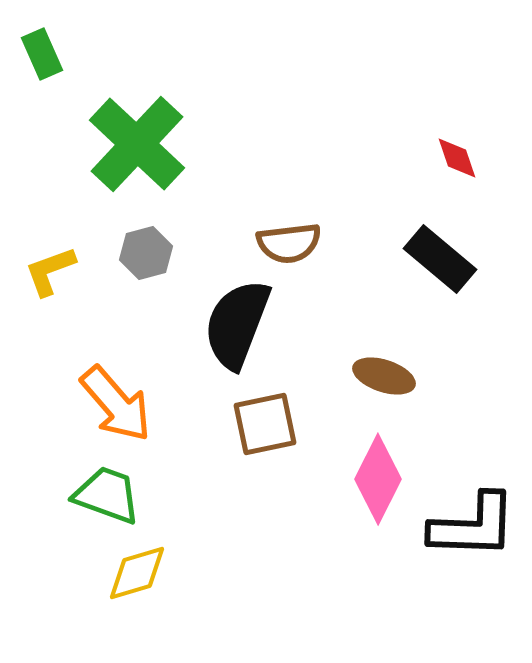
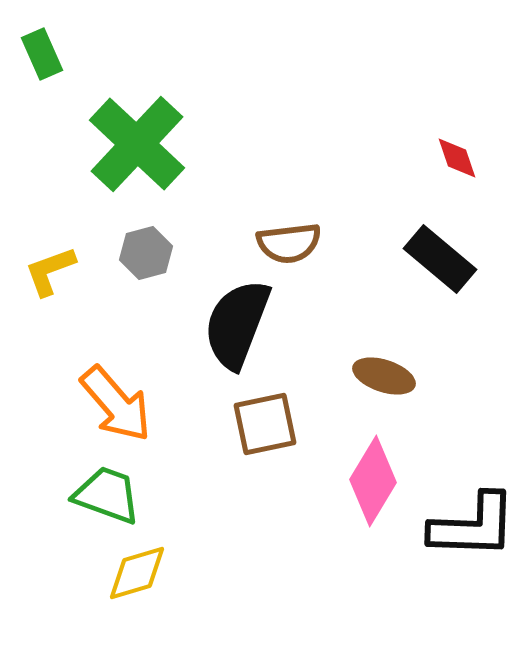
pink diamond: moved 5 px left, 2 px down; rotated 4 degrees clockwise
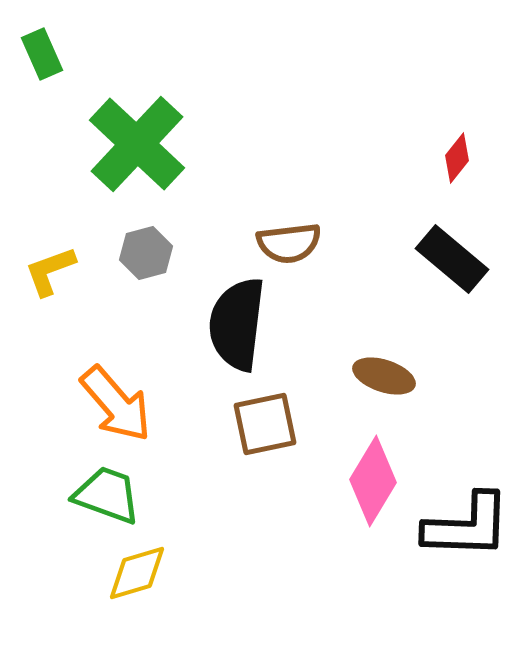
red diamond: rotated 57 degrees clockwise
black rectangle: moved 12 px right
black semicircle: rotated 14 degrees counterclockwise
black L-shape: moved 6 px left
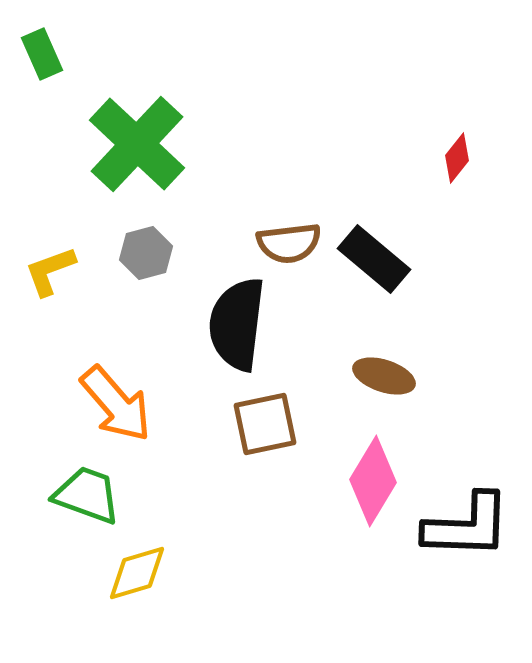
black rectangle: moved 78 px left
green trapezoid: moved 20 px left
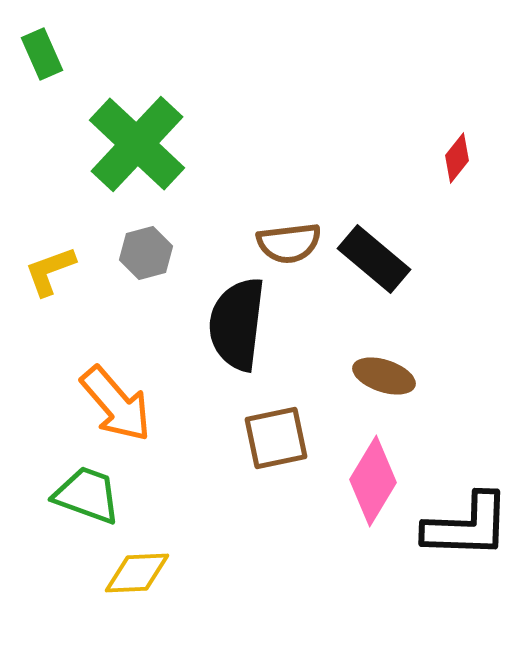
brown square: moved 11 px right, 14 px down
yellow diamond: rotated 14 degrees clockwise
